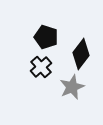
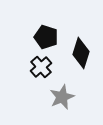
black diamond: moved 1 px up; rotated 20 degrees counterclockwise
gray star: moved 10 px left, 10 px down
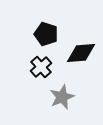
black pentagon: moved 3 px up
black diamond: rotated 68 degrees clockwise
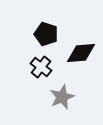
black cross: rotated 10 degrees counterclockwise
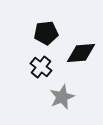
black pentagon: moved 1 px up; rotated 25 degrees counterclockwise
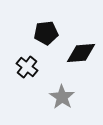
black cross: moved 14 px left
gray star: rotated 15 degrees counterclockwise
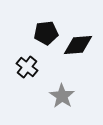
black diamond: moved 3 px left, 8 px up
gray star: moved 1 px up
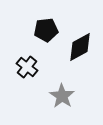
black pentagon: moved 3 px up
black diamond: moved 2 px right, 2 px down; rotated 24 degrees counterclockwise
